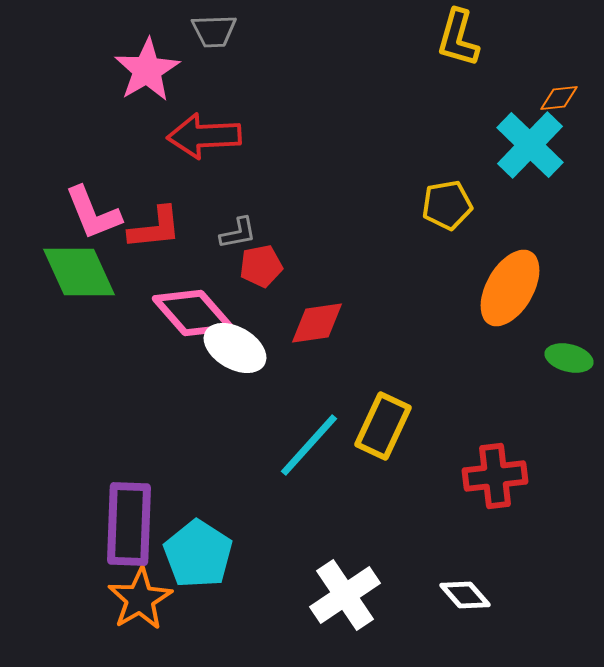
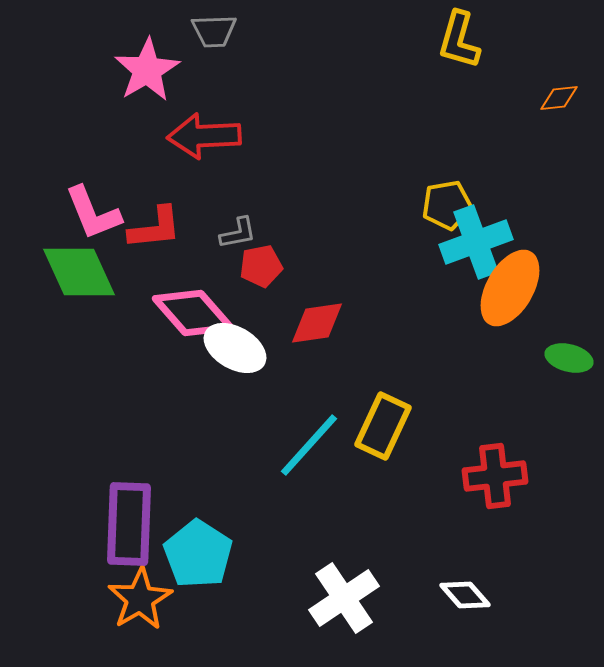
yellow L-shape: moved 1 px right, 2 px down
cyan cross: moved 54 px left, 97 px down; rotated 26 degrees clockwise
white cross: moved 1 px left, 3 px down
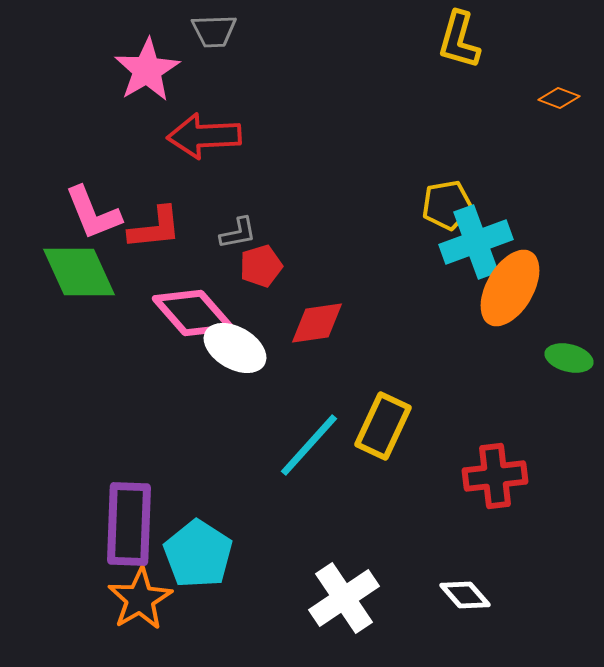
orange diamond: rotated 27 degrees clockwise
red pentagon: rotated 6 degrees counterclockwise
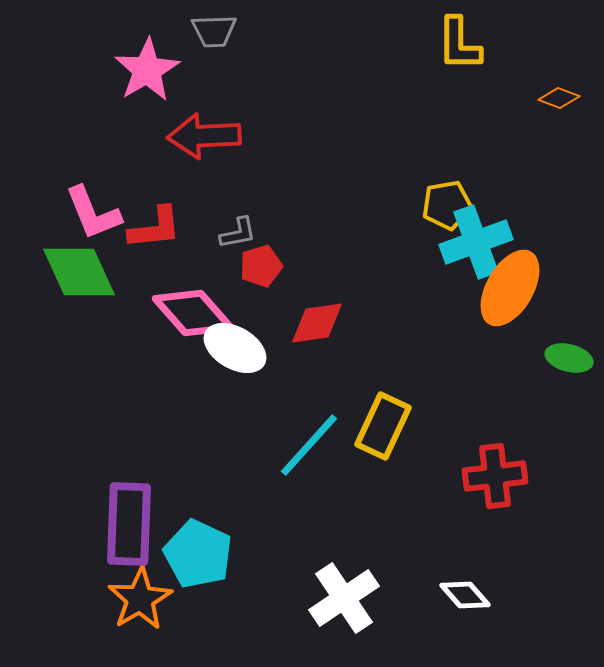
yellow L-shape: moved 4 px down; rotated 16 degrees counterclockwise
cyan pentagon: rotated 8 degrees counterclockwise
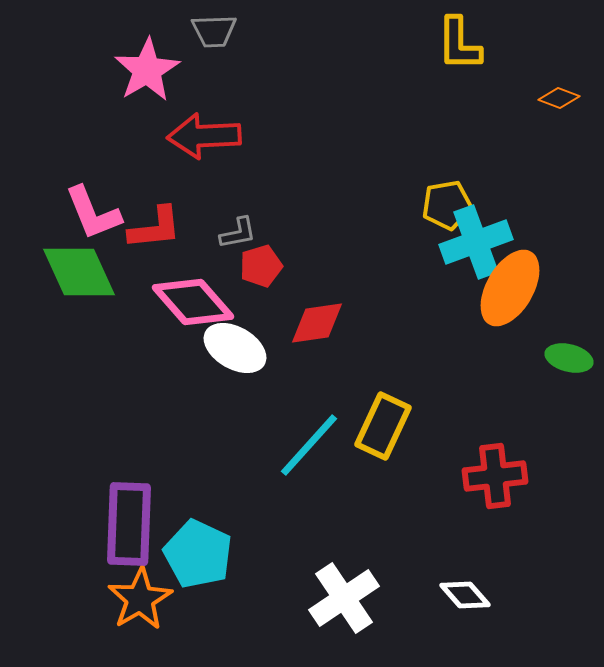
pink diamond: moved 11 px up
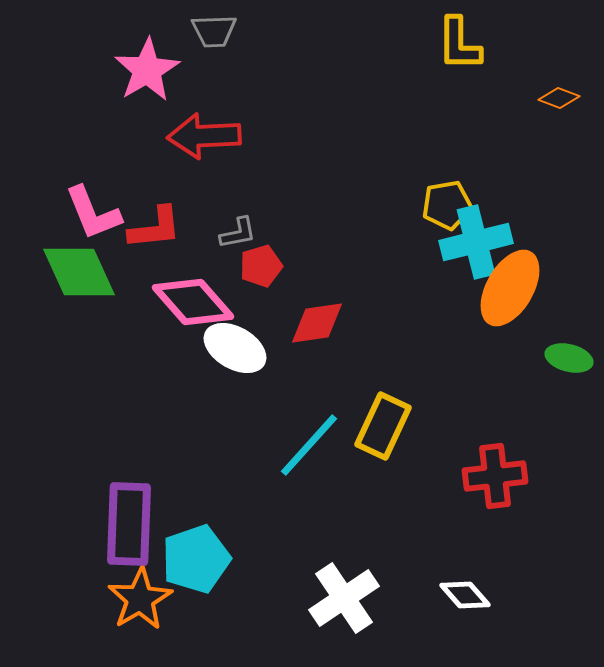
cyan cross: rotated 6 degrees clockwise
cyan pentagon: moved 2 px left, 5 px down; rotated 28 degrees clockwise
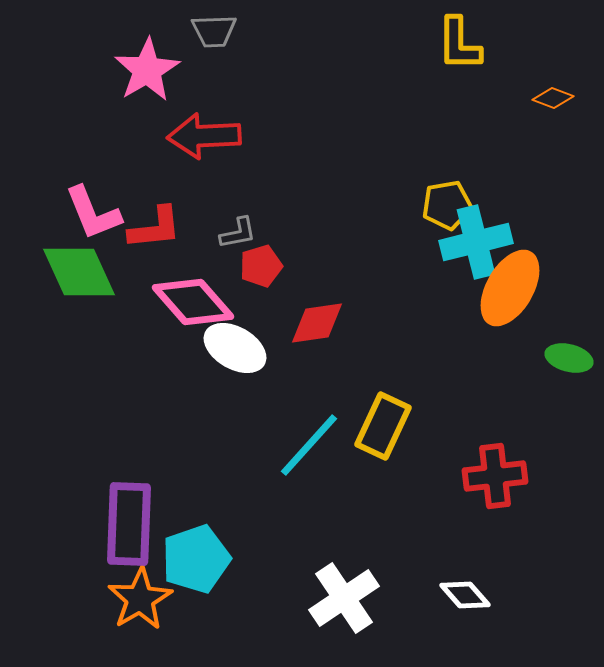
orange diamond: moved 6 px left
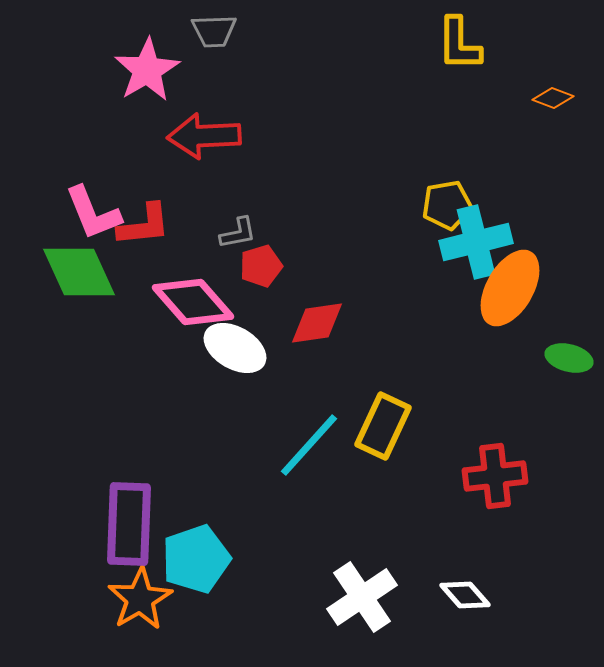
red L-shape: moved 11 px left, 3 px up
white cross: moved 18 px right, 1 px up
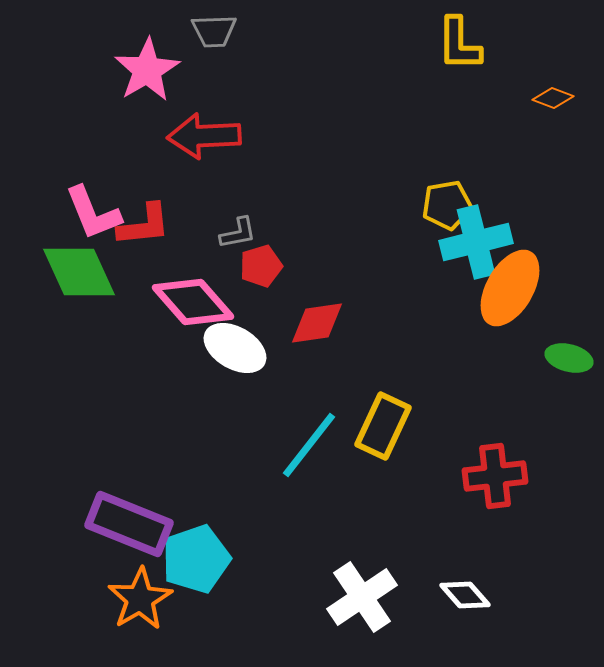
cyan line: rotated 4 degrees counterclockwise
purple rectangle: rotated 70 degrees counterclockwise
